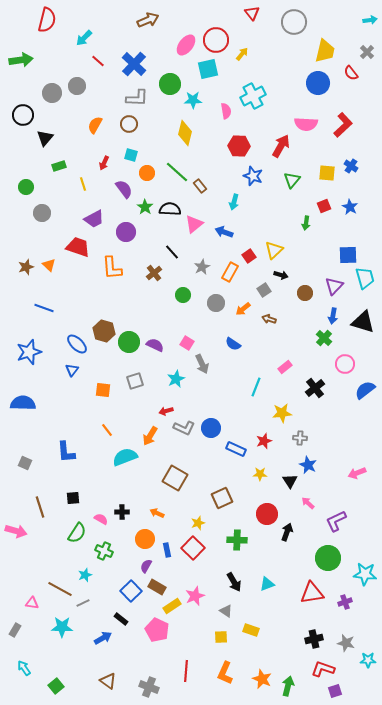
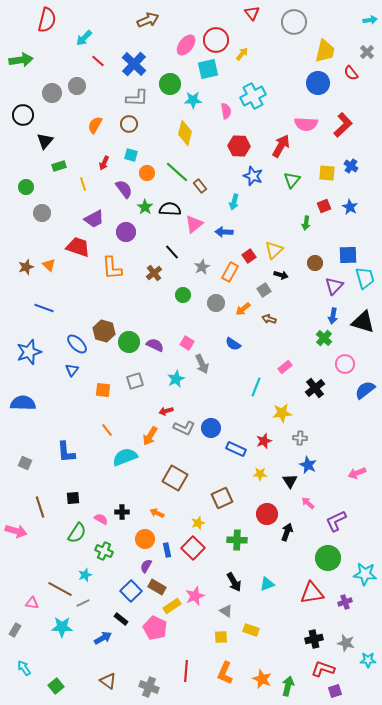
black triangle at (45, 138): moved 3 px down
blue arrow at (224, 232): rotated 18 degrees counterclockwise
brown circle at (305, 293): moved 10 px right, 30 px up
pink pentagon at (157, 630): moved 2 px left, 2 px up
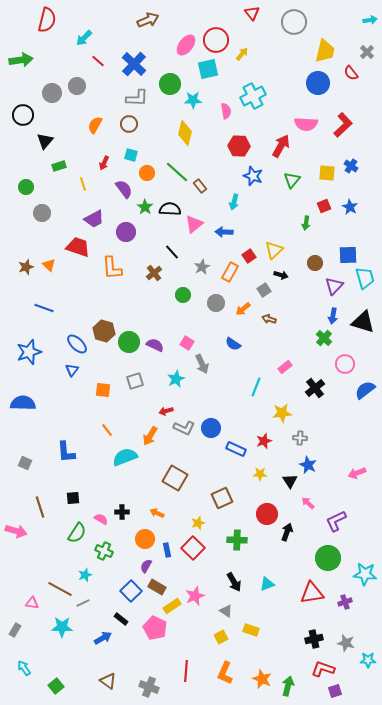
yellow square at (221, 637): rotated 24 degrees counterclockwise
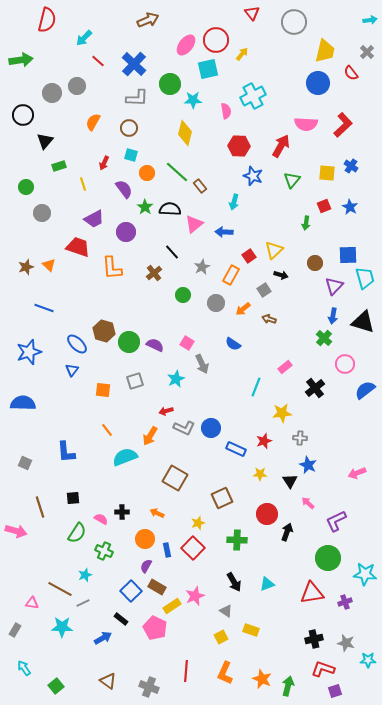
brown circle at (129, 124): moved 4 px down
orange semicircle at (95, 125): moved 2 px left, 3 px up
orange rectangle at (230, 272): moved 1 px right, 3 px down
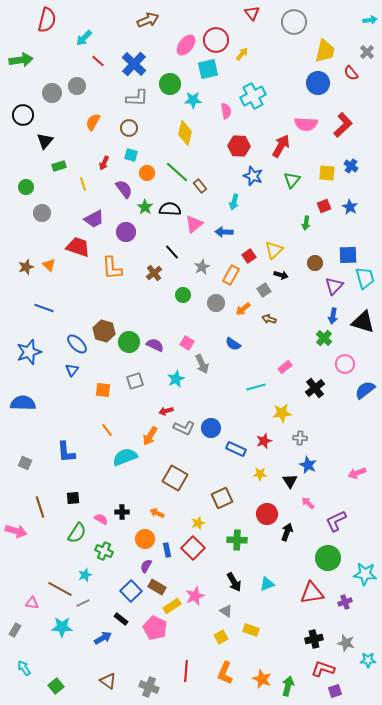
cyan line at (256, 387): rotated 54 degrees clockwise
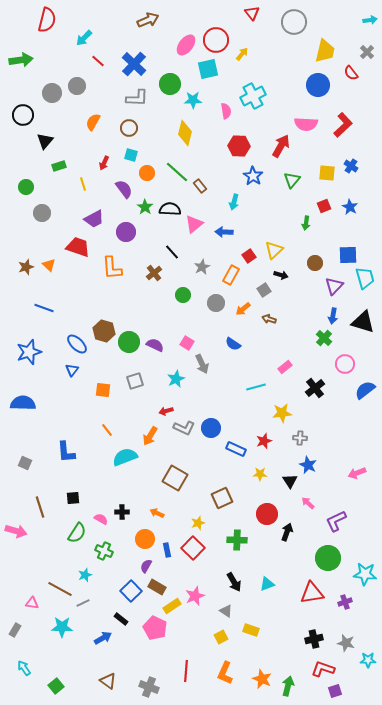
blue circle at (318, 83): moved 2 px down
blue star at (253, 176): rotated 12 degrees clockwise
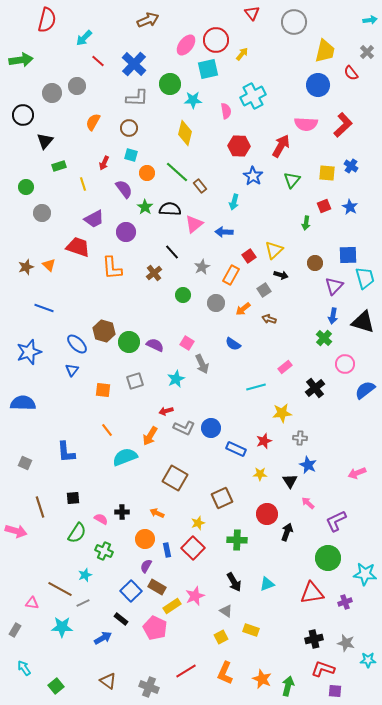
red line at (186, 671): rotated 55 degrees clockwise
purple square at (335, 691): rotated 24 degrees clockwise
